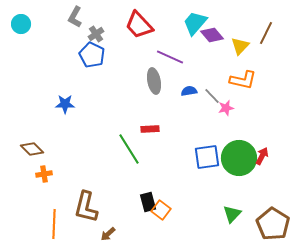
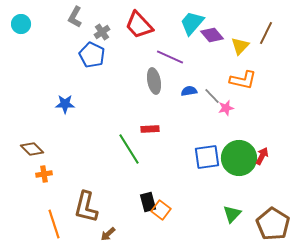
cyan trapezoid: moved 3 px left
gray cross: moved 6 px right, 2 px up
orange line: rotated 20 degrees counterclockwise
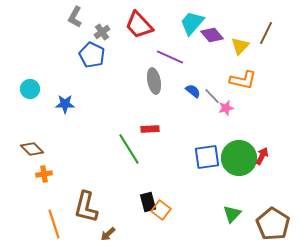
cyan circle: moved 9 px right, 65 px down
blue semicircle: moved 4 px right; rotated 49 degrees clockwise
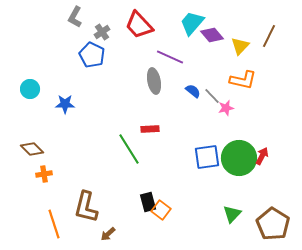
brown line: moved 3 px right, 3 px down
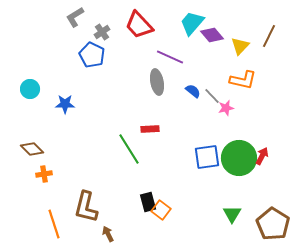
gray L-shape: rotated 30 degrees clockwise
gray ellipse: moved 3 px right, 1 px down
green triangle: rotated 12 degrees counterclockwise
brown arrow: rotated 105 degrees clockwise
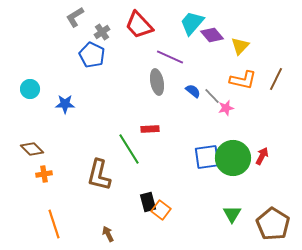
brown line: moved 7 px right, 43 px down
green circle: moved 6 px left
brown L-shape: moved 13 px right, 32 px up
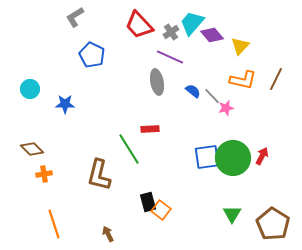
gray cross: moved 69 px right
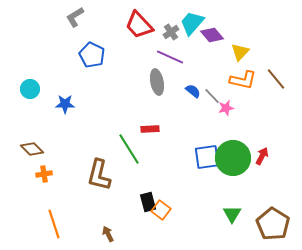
yellow triangle: moved 6 px down
brown line: rotated 65 degrees counterclockwise
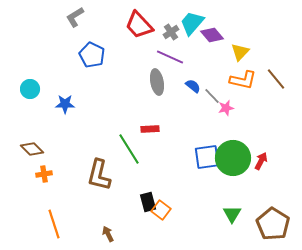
blue semicircle: moved 5 px up
red arrow: moved 1 px left, 5 px down
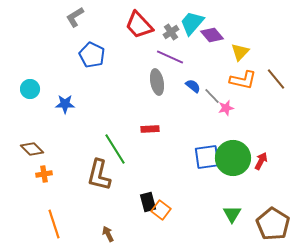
green line: moved 14 px left
